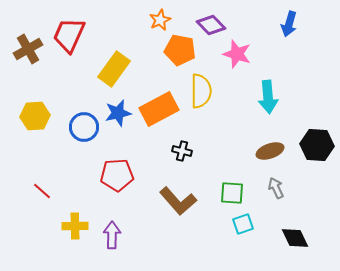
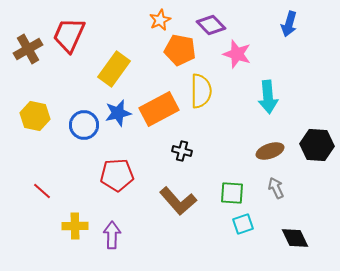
yellow hexagon: rotated 16 degrees clockwise
blue circle: moved 2 px up
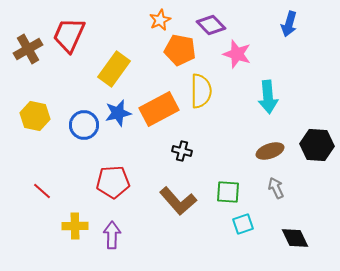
red pentagon: moved 4 px left, 7 px down
green square: moved 4 px left, 1 px up
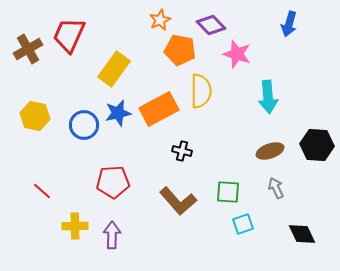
black diamond: moved 7 px right, 4 px up
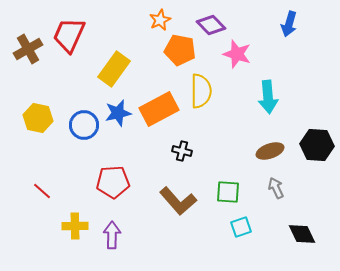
yellow hexagon: moved 3 px right, 2 px down
cyan square: moved 2 px left, 3 px down
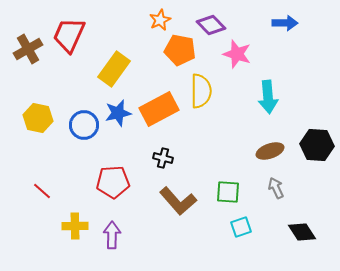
blue arrow: moved 4 px left, 1 px up; rotated 105 degrees counterclockwise
black cross: moved 19 px left, 7 px down
black diamond: moved 2 px up; rotated 8 degrees counterclockwise
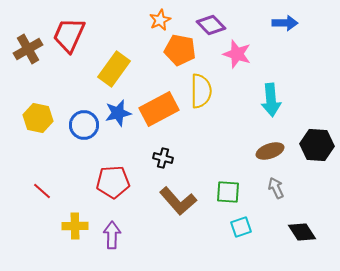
cyan arrow: moved 3 px right, 3 px down
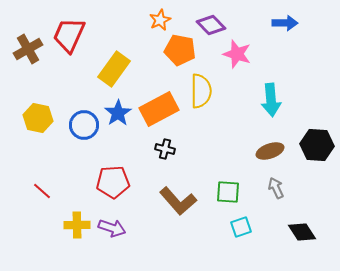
blue star: rotated 20 degrees counterclockwise
black cross: moved 2 px right, 9 px up
yellow cross: moved 2 px right, 1 px up
purple arrow: moved 7 px up; rotated 108 degrees clockwise
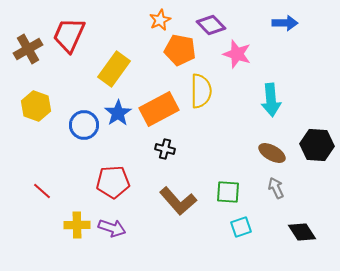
yellow hexagon: moved 2 px left, 12 px up; rotated 8 degrees clockwise
brown ellipse: moved 2 px right, 2 px down; rotated 48 degrees clockwise
